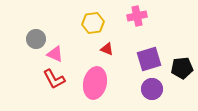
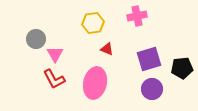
pink triangle: rotated 36 degrees clockwise
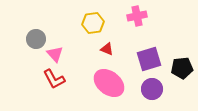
pink triangle: rotated 12 degrees counterclockwise
pink ellipse: moved 14 px right; rotated 64 degrees counterclockwise
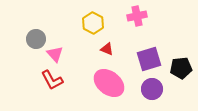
yellow hexagon: rotated 25 degrees counterclockwise
black pentagon: moved 1 px left
red L-shape: moved 2 px left, 1 px down
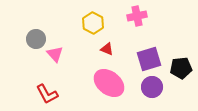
red L-shape: moved 5 px left, 14 px down
purple circle: moved 2 px up
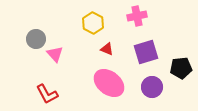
purple square: moved 3 px left, 7 px up
